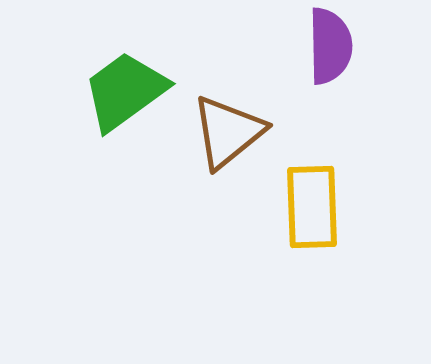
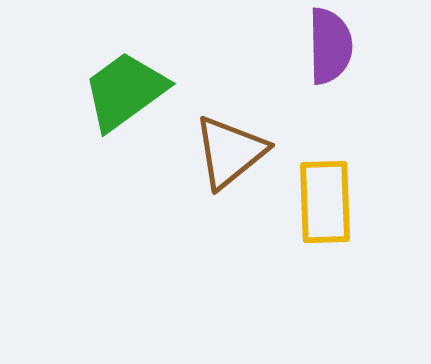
brown triangle: moved 2 px right, 20 px down
yellow rectangle: moved 13 px right, 5 px up
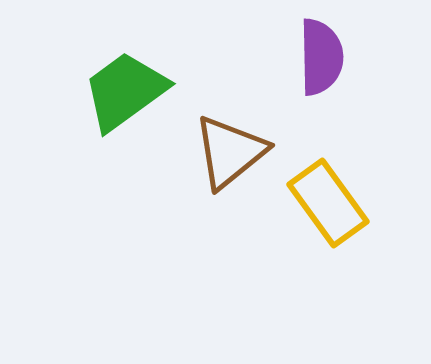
purple semicircle: moved 9 px left, 11 px down
yellow rectangle: moved 3 px right, 1 px down; rotated 34 degrees counterclockwise
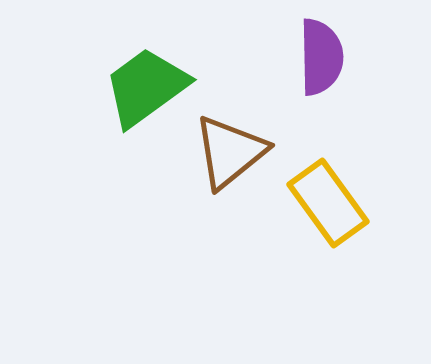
green trapezoid: moved 21 px right, 4 px up
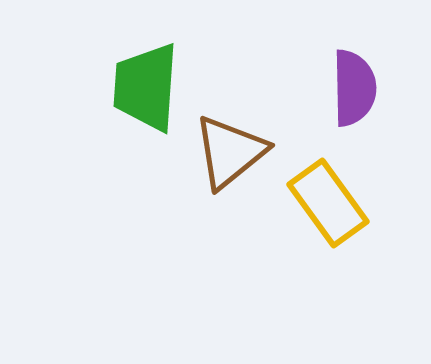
purple semicircle: moved 33 px right, 31 px down
green trapezoid: rotated 50 degrees counterclockwise
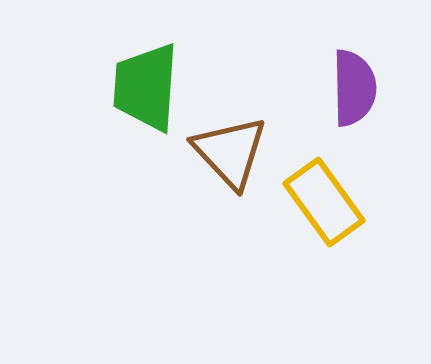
brown triangle: rotated 34 degrees counterclockwise
yellow rectangle: moved 4 px left, 1 px up
